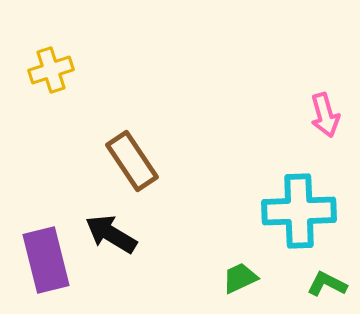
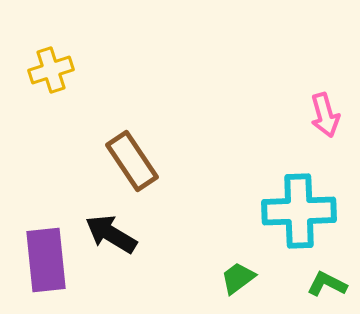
purple rectangle: rotated 8 degrees clockwise
green trapezoid: moved 2 px left; rotated 12 degrees counterclockwise
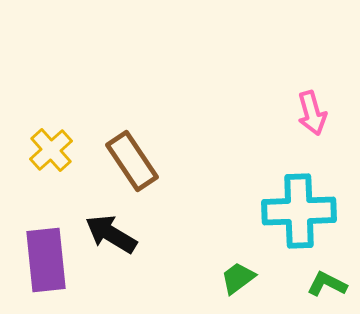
yellow cross: moved 80 px down; rotated 24 degrees counterclockwise
pink arrow: moved 13 px left, 2 px up
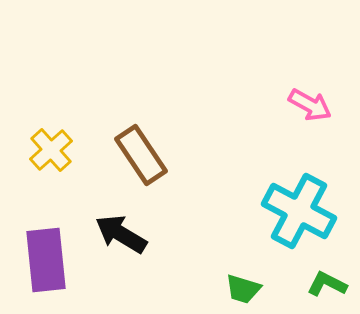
pink arrow: moved 2 px left, 8 px up; rotated 45 degrees counterclockwise
brown rectangle: moved 9 px right, 6 px up
cyan cross: rotated 30 degrees clockwise
black arrow: moved 10 px right
green trapezoid: moved 5 px right, 11 px down; rotated 126 degrees counterclockwise
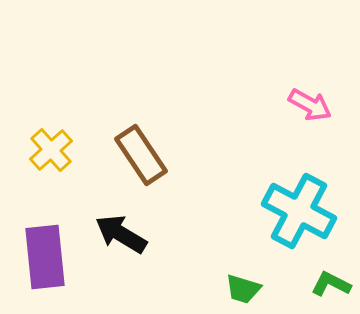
purple rectangle: moved 1 px left, 3 px up
green L-shape: moved 4 px right
